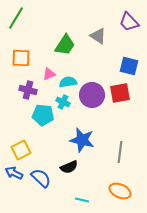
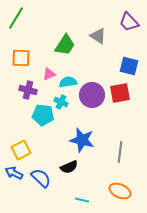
cyan cross: moved 2 px left
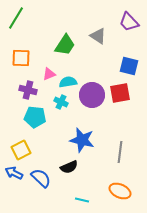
cyan pentagon: moved 8 px left, 2 px down
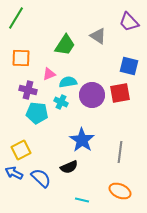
cyan pentagon: moved 2 px right, 4 px up
blue star: rotated 20 degrees clockwise
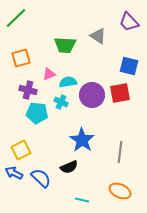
green line: rotated 15 degrees clockwise
green trapezoid: rotated 60 degrees clockwise
orange square: rotated 18 degrees counterclockwise
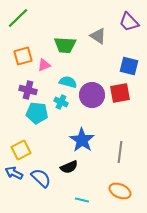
green line: moved 2 px right
orange square: moved 2 px right, 2 px up
pink triangle: moved 5 px left, 9 px up
cyan semicircle: rotated 24 degrees clockwise
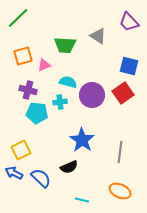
red square: moved 3 px right; rotated 25 degrees counterclockwise
cyan cross: moved 1 px left; rotated 32 degrees counterclockwise
